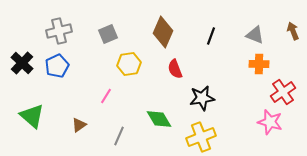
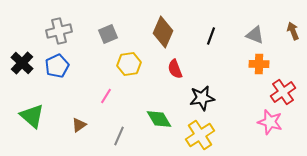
yellow cross: moved 1 px left, 2 px up; rotated 12 degrees counterclockwise
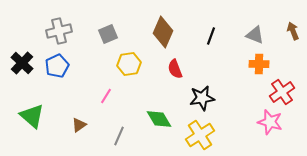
red cross: moved 1 px left
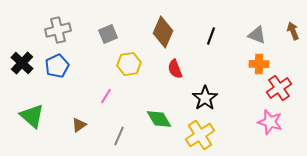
gray cross: moved 1 px left, 1 px up
gray triangle: moved 2 px right
red cross: moved 3 px left, 4 px up
black star: moved 3 px right; rotated 25 degrees counterclockwise
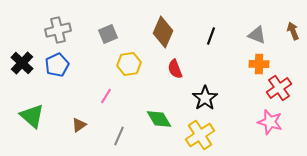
blue pentagon: moved 1 px up
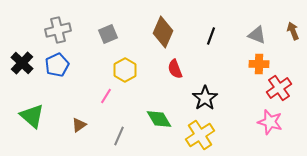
yellow hexagon: moved 4 px left, 6 px down; rotated 20 degrees counterclockwise
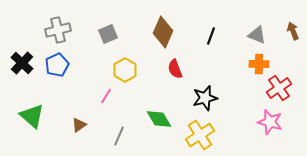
black star: rotated 20 degrees clockwise
